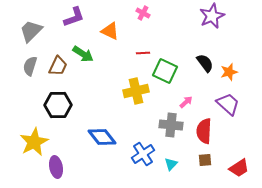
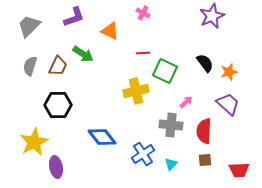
gray trapezoid: moved 2 px left, 5 px up
red trapezoid: moved 2 px down; rotated 30 degrees clockwise
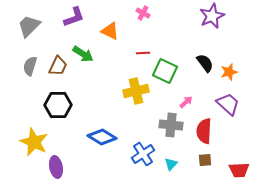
blue diamond: rotated 20 degrees counterclockwise
yellow star: rotated 20 degrees counterclockwise
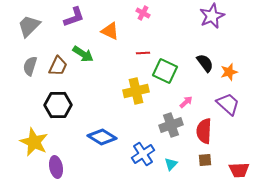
gray cross: rotated 25 degrees counterclockwise
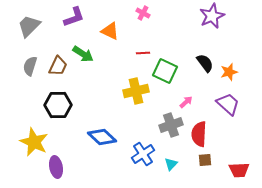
red semicircle: moved 5 px left, 3 px down
blue diamond: rotated 12 degrees clockwise
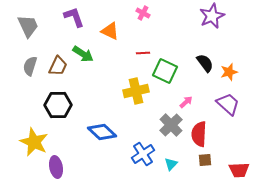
purple L-shape: rotated 90 degrees counterclockwise
gray trapezoid: moved 1 px left; rotated 110 degrees clockwise
gray cross: rotated 25 degrees counterclockwise
blue diamond: moved 5 px up
